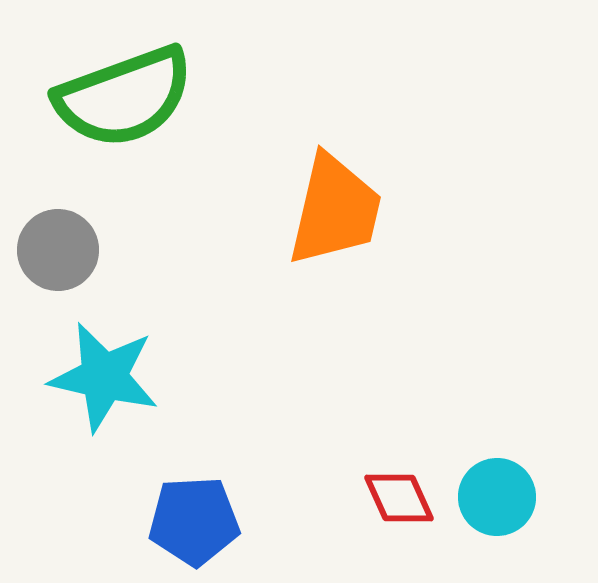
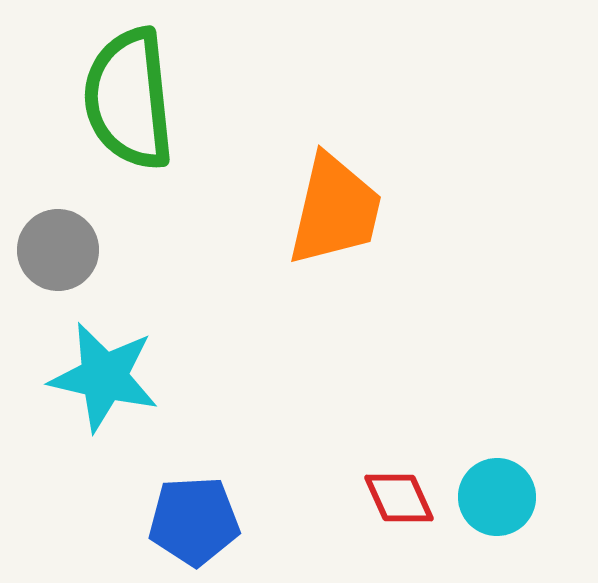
green semicircle: moved 5 px right, 2 px down; rotated 104 degrees clockwise
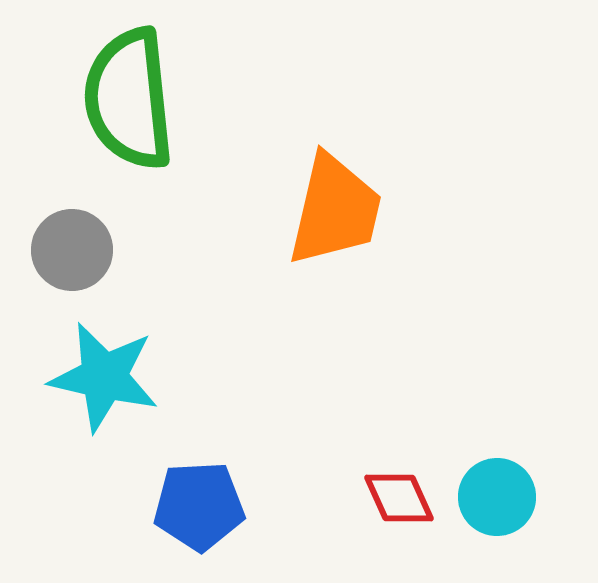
gray circle: moved 14 px right
blue pentagon: moved 5 px right, 15 px up
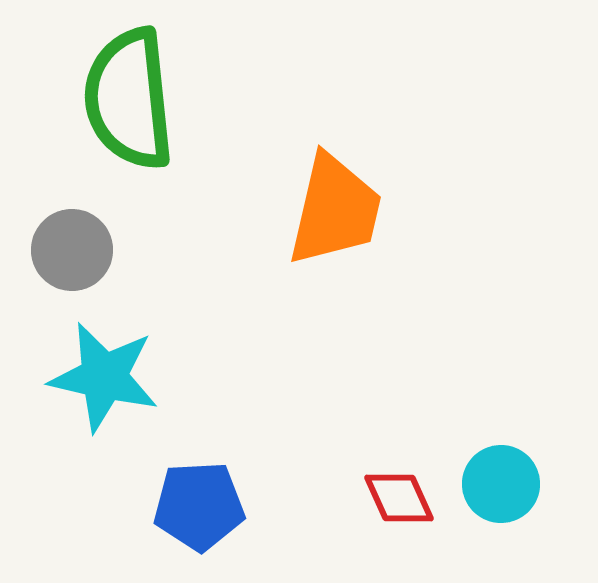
cyan circle: moved 4 px right, 13 px up
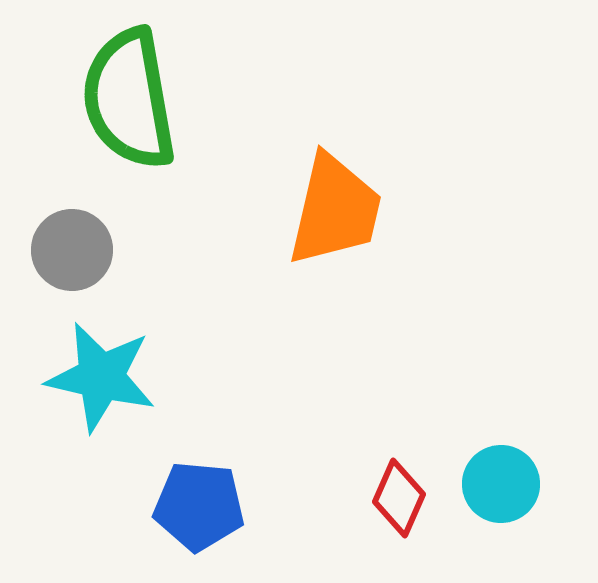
green semicircle: rotated 4 degrees counterclockwise
cyan star: moved 3 px left
red diamond: rotated 48 degrees clockwise
blue pentagon: rotated 8 degrees clockwise
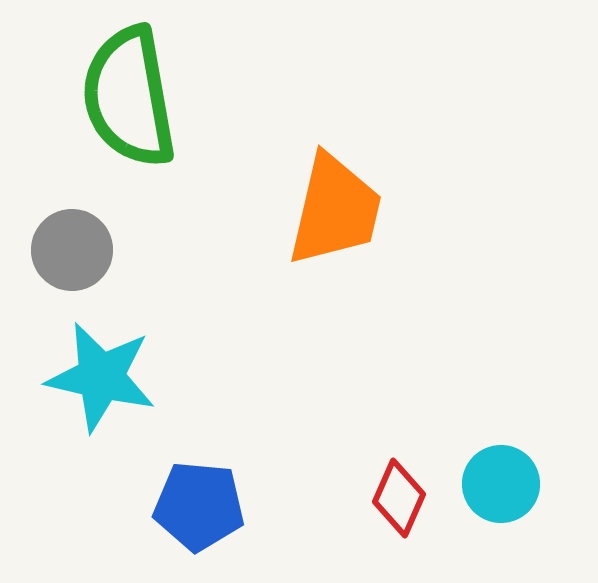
green semicircle: moved 2 px up
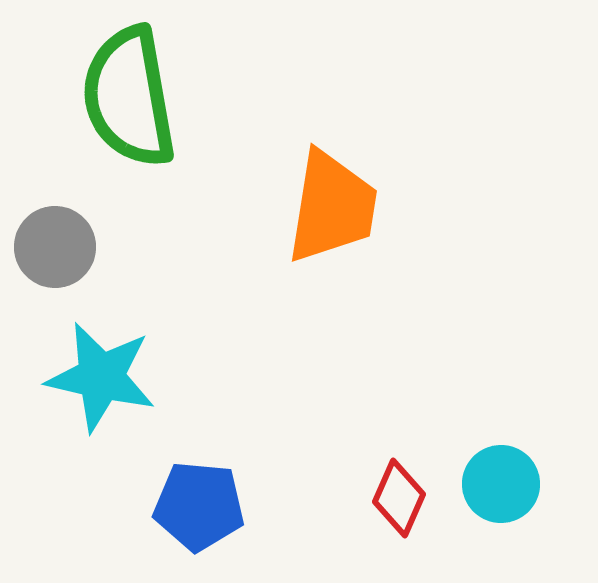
orange trapezoid: moved 3 px left, 3 px up; rotated 4 degrees counterclockwise
gray circle: moved 17 px left, 3 px up
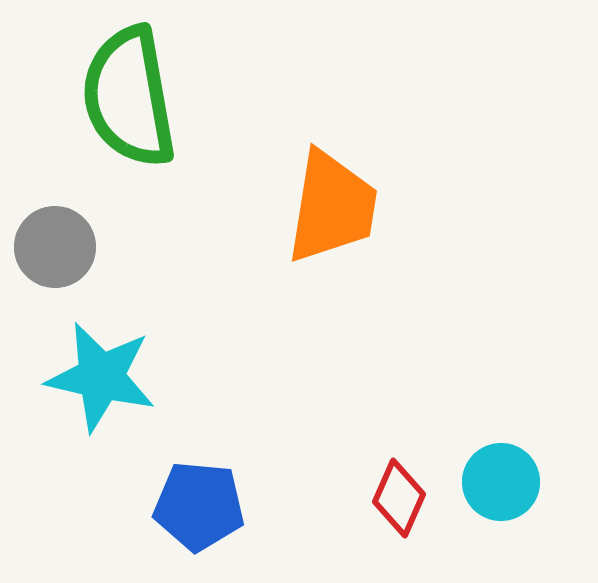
cyan circle: moved 2 px up
